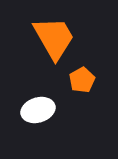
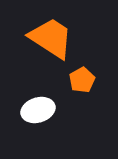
orange trapezoid: moved 3 px left; rotated 27 degrees counterclockwise
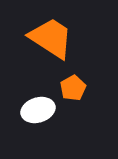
orange pentagon: moved 9 px left, 8 px down
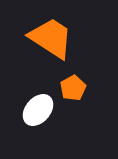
white ellipse: rotated 32 degrees counterclockwise
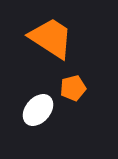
orange pentagon: rotated 15 degrees clockwise
